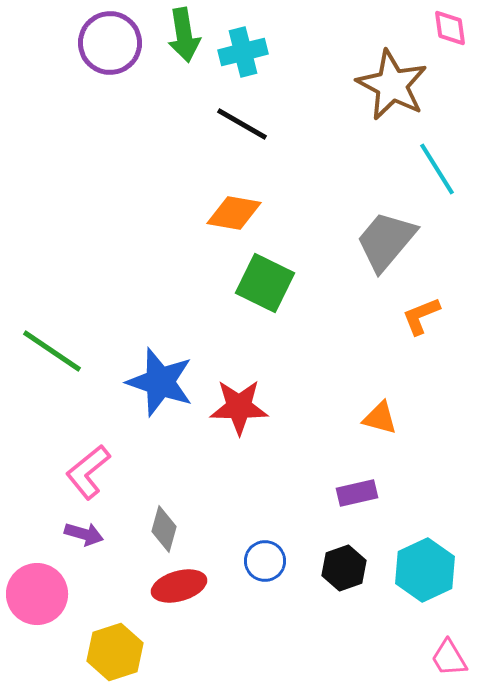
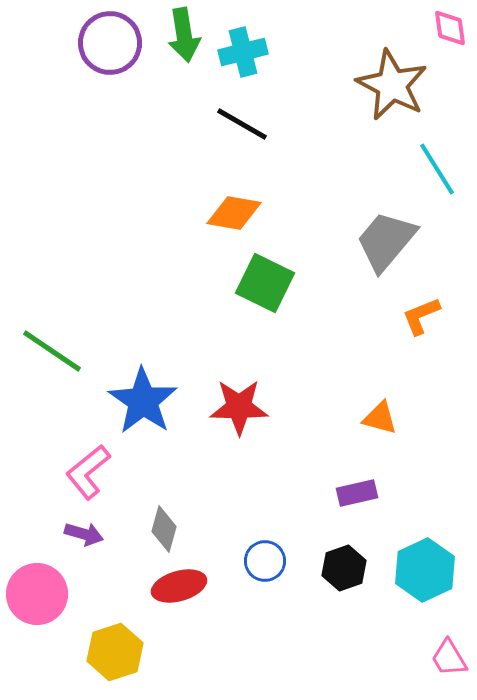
blue star: moved 17 px left, 19 px down; rotated 16 degrees clockwise
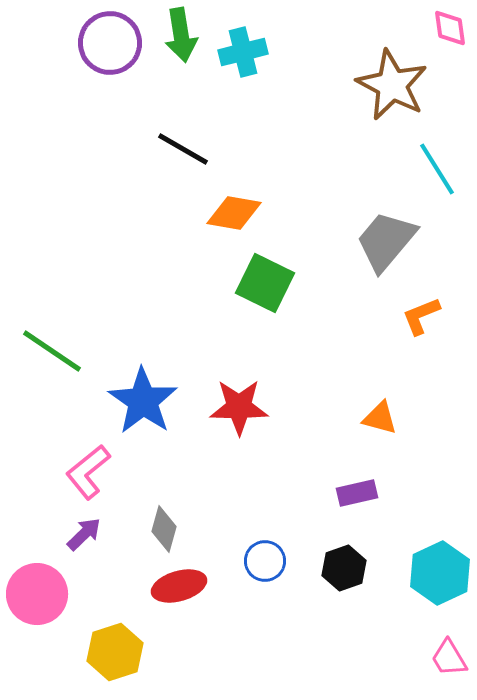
green arrow: moved 3 px left
black line: moved 59 px left, 25 px down
purple arrow: rotated 60 degrees counterclockwise
cyan hexagon: moved 15 px right, 3 px down
